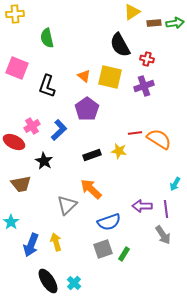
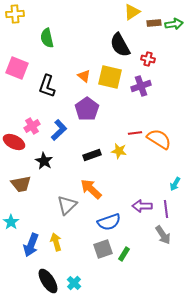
green arrow: moved 1 px left, 1 px down
red cross: moved 1 px right
purple cross: moved 3 px left
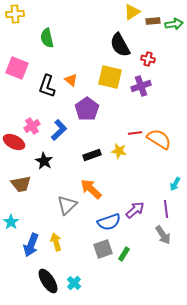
brown rectangle: moved 1 px left, 2 px up
orange triangle: moved 13 px left, 4 px down
purple arrow: moved 7 px left, 4 px down; rotated 138 degrees clockwise
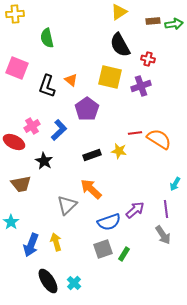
yellow triangle: moved 13 px left
